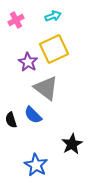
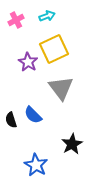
cyan arrow: moved 6 px left
gray triangle: moved 15 px right; rotated 16 degrees clockwise
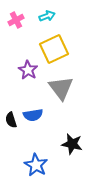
purple star: moved 8 px down
blue semicircle: rotated 54 degrees counterclockwise
black star: rotated 30 degrees counterclockwise
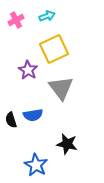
black star: moved 5 px left
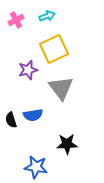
purple star: rotated 24 degrees clockwise
black star: rotated 15 degrees counterclockwise
blue star: moved 2 px down; rotated 20 degrees counterclockwise
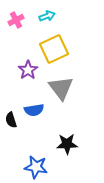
purple star: rotated 18 degrees counterclockwise
blue semicircle: moved 1 px right, 5 px up
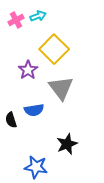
cyan arrow: moved 9 px left
yellow square: rotated 20 degrees counterclockwise
black star: rotated 20 degrees counterclockwise
